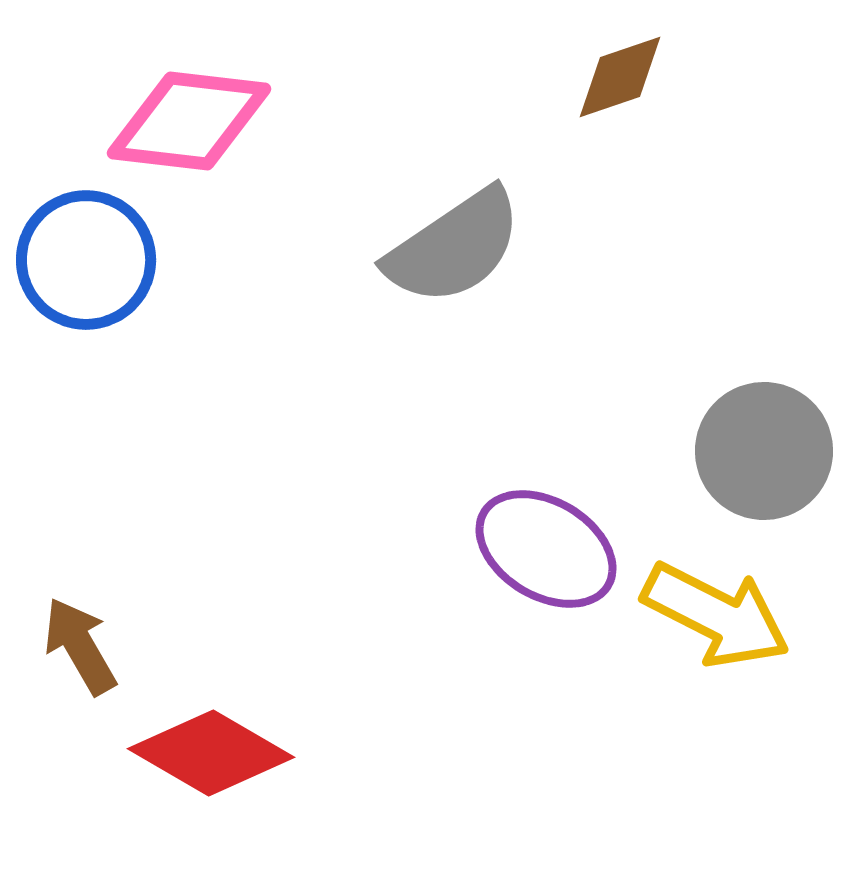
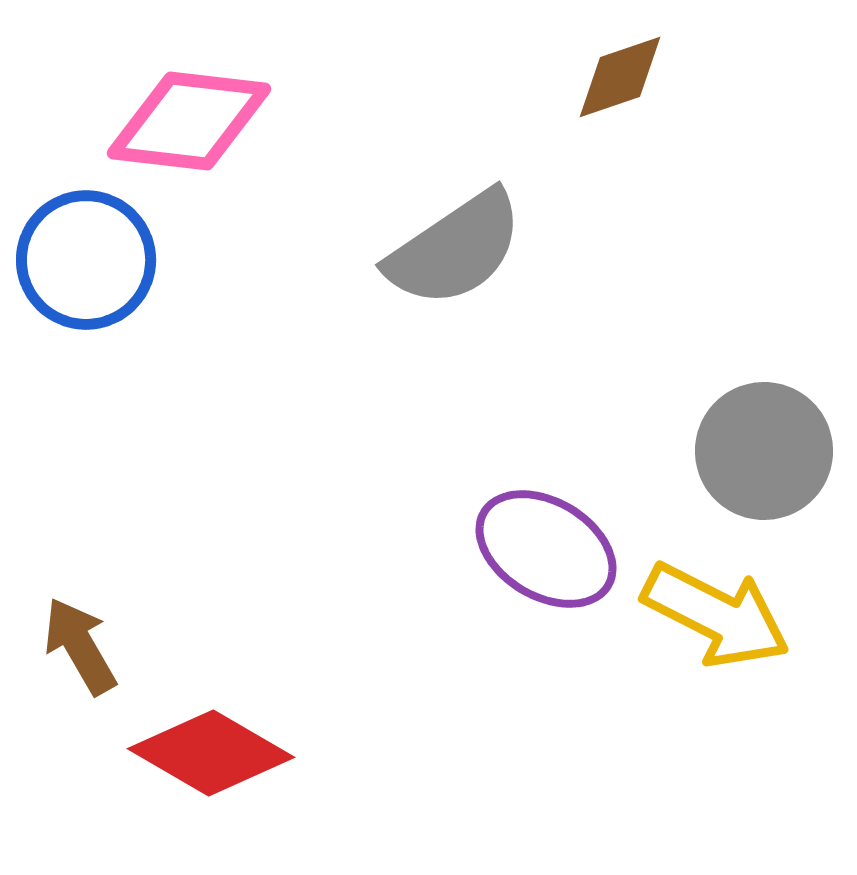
gray semicircle: moved 1 px right, 2 px down
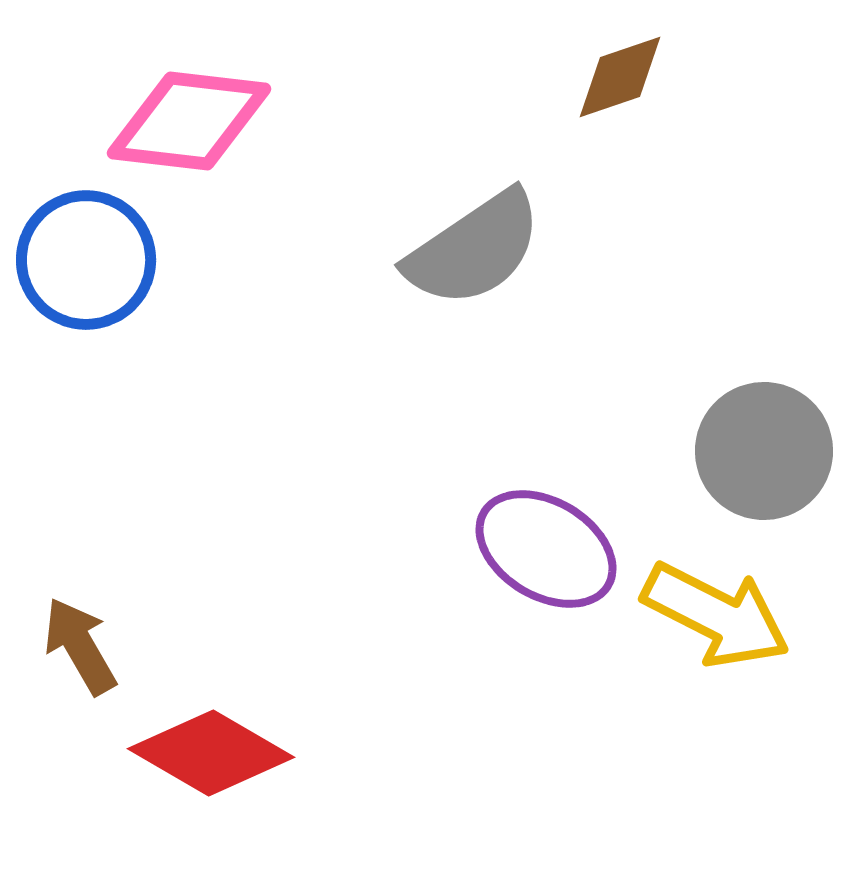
gray semicircle: moved 19 px right
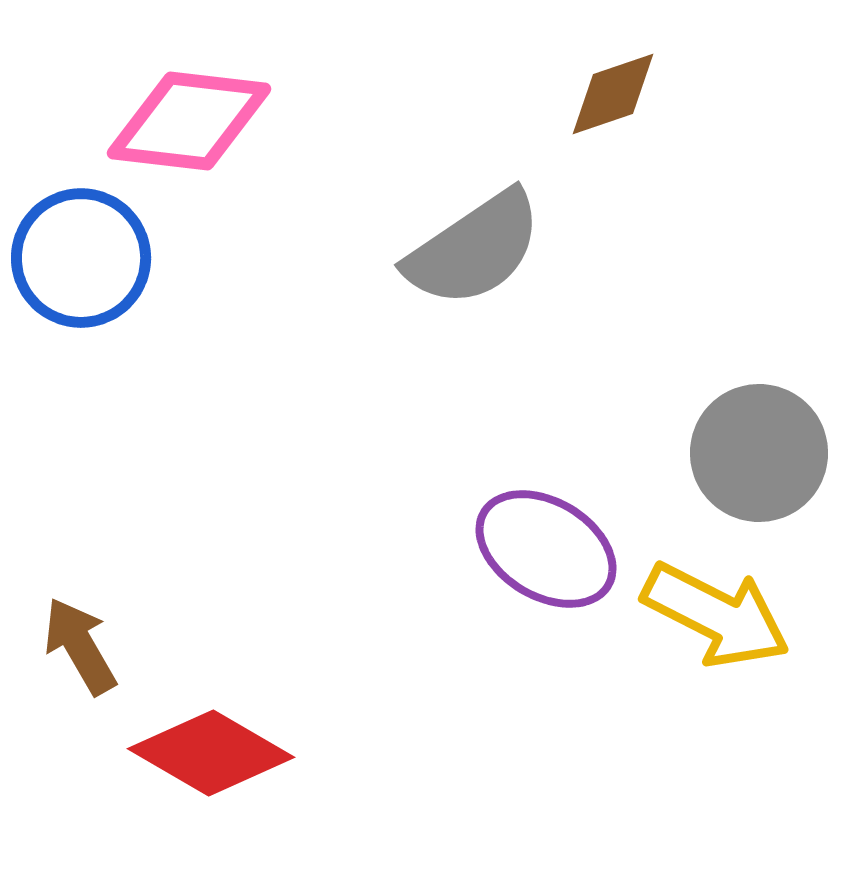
brown diamond: moved 7 px left, 17 px down
blue circle: moved 5 px left, 2 px up
gray circle: moved 5 px left, 2 px down
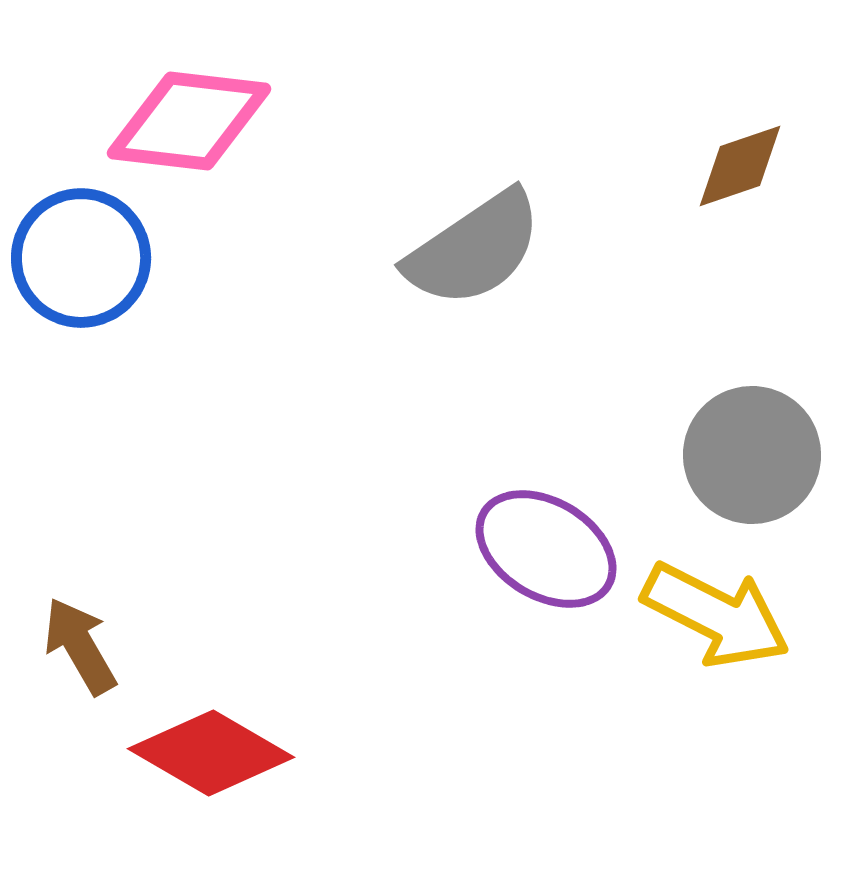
brown diamond: moved 127 px right, 72 px down
gray circle: moved 7 px left, 2 px down
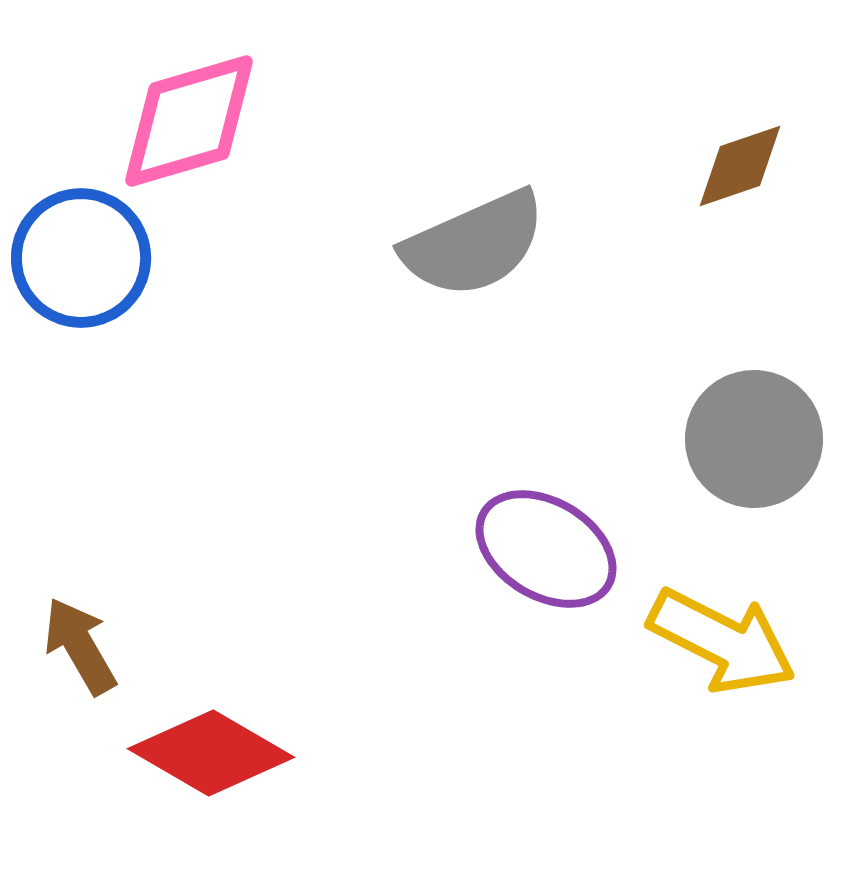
pink diamond: rotated 23 degrees counterclockwise
gray semicircle: moved 5 px up; rotated 10 degrees clockwise
gray circle: moved 2 px right, 16 px up
yellow arrow: moved 6 px right, 26 px down
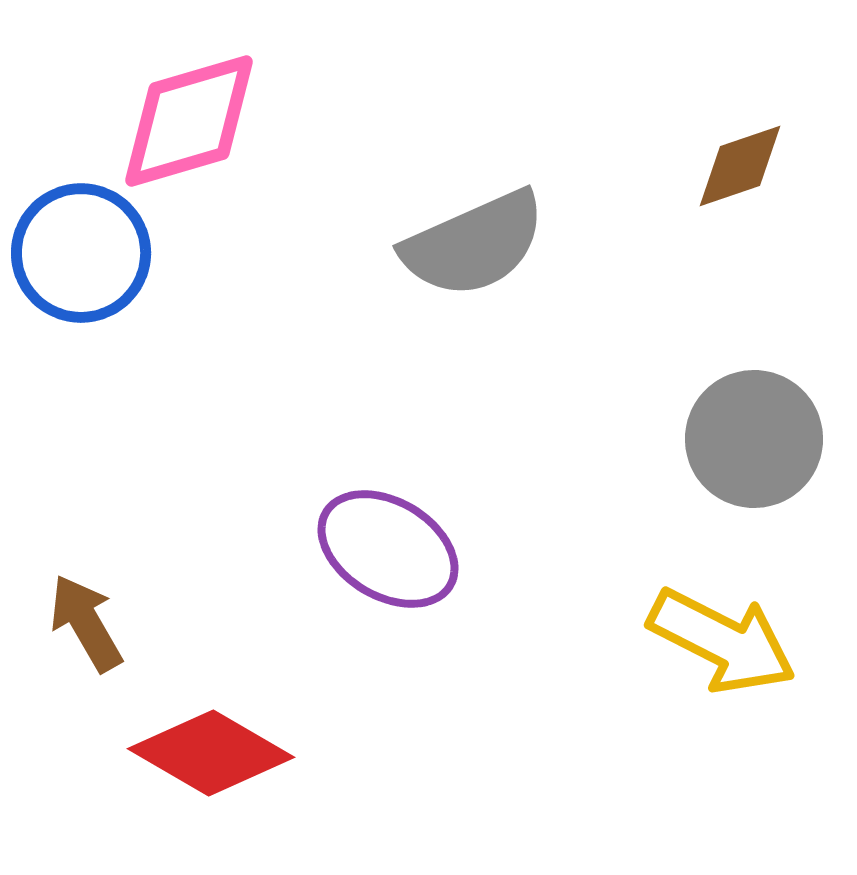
blue circle: moved 5 px up
purple ellipse: moved 158 px left
brown arrow: moved 6 px right, 23 px up
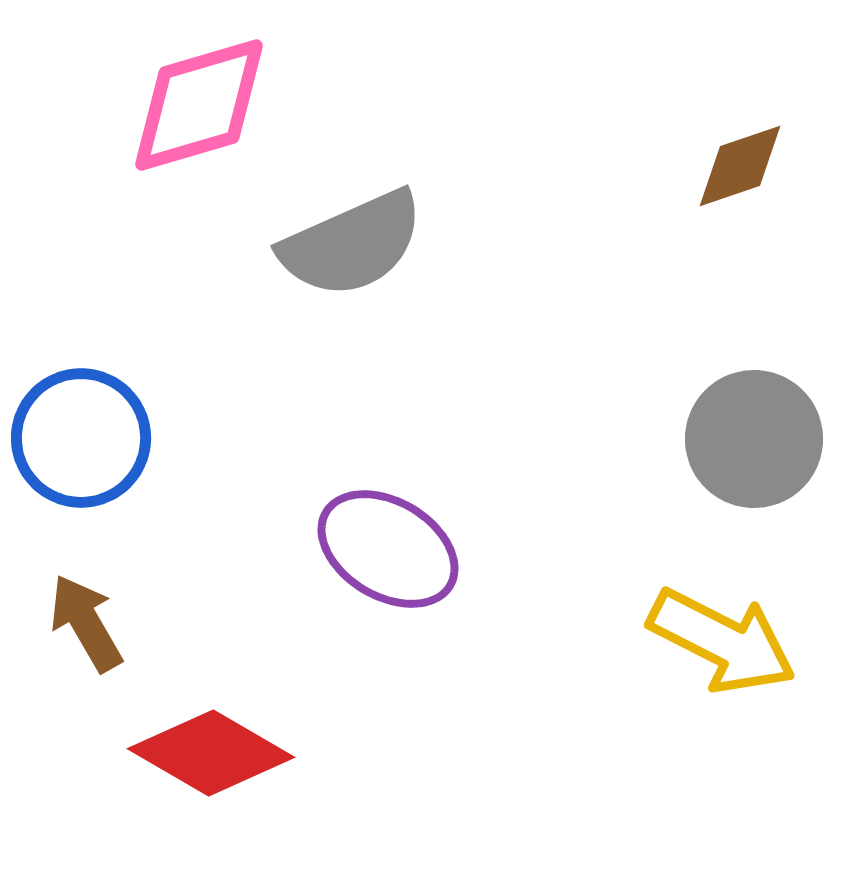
pink diamond: moved 10 px right, 16 px up
gray semicircle: moved 122 px left
blue circle: moved 185 px down
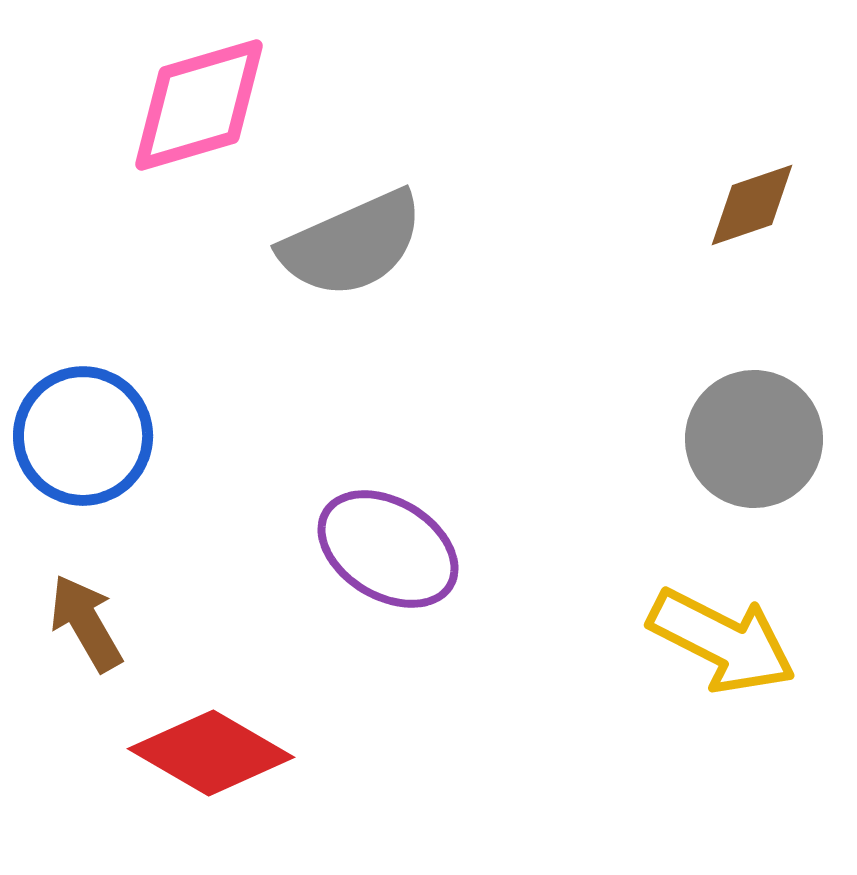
brown diamond: moved 12 px right, 39 px down
blue circle: moved 2 px right, 2 px up
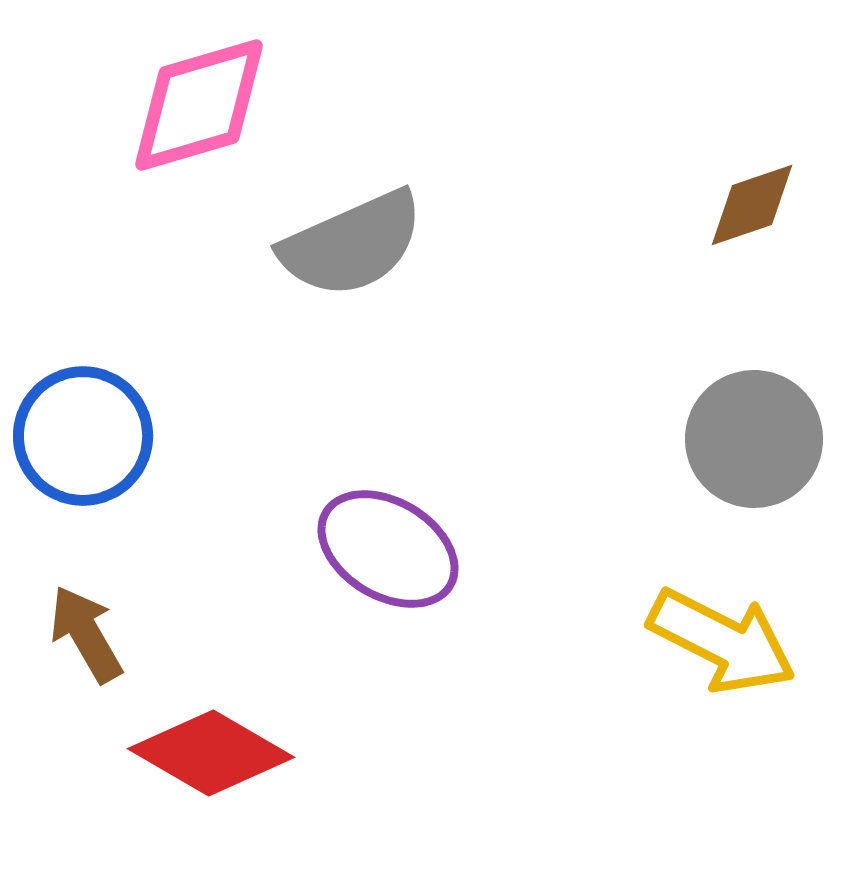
brown arrow: moved 11 px down
